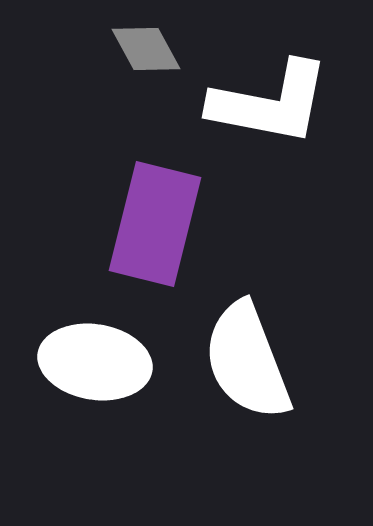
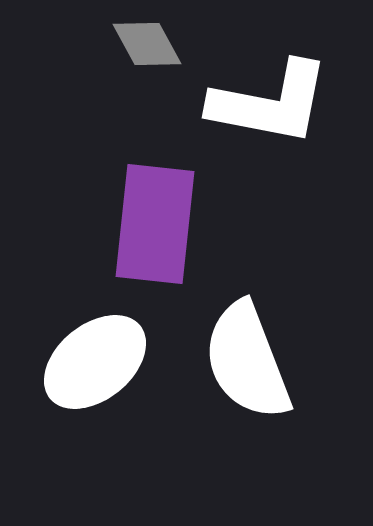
gray diamond: moved 1 px right, 5 px up
purple rectangle: rotated 8 degrees counterclockwise
white ellipse: rotated 48 degrees counterclockwise
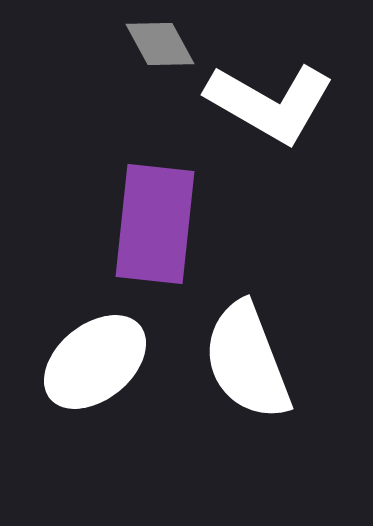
gray diamond: moved 13 px right
white L-shape: rotated 19 degrees clockwise
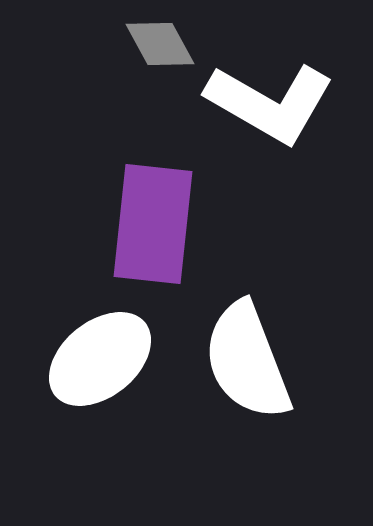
purple rectangle: moved 2 px left
white ellipse: moved 5 px right, 3 px up
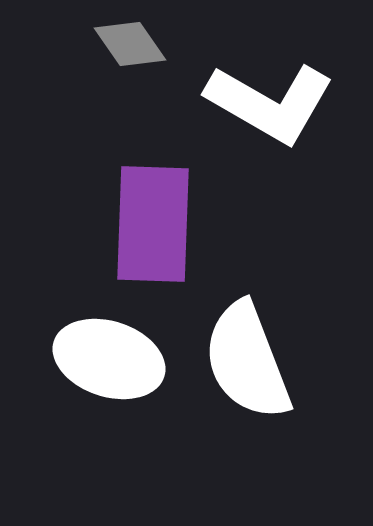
gray diamond: moved 30 px left; rotated 6 degrees counterclockwise
purple rectangle: rotated 4 degrees counterclockwise
white ellipse: moved 9 px right; rotated 57 degrees clockwise
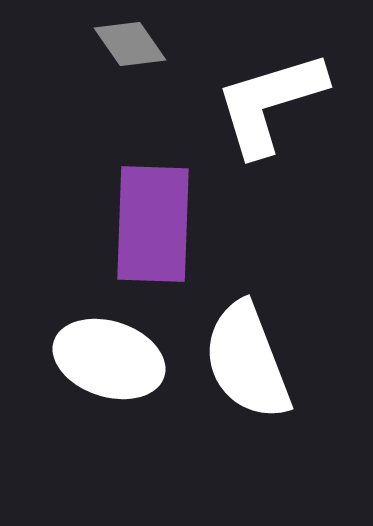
white L-shape: rotated 133 degrees clockwise
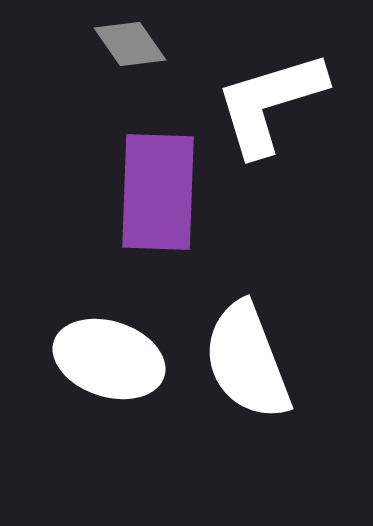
purple rectangle: moved 5 px right, 32 px up
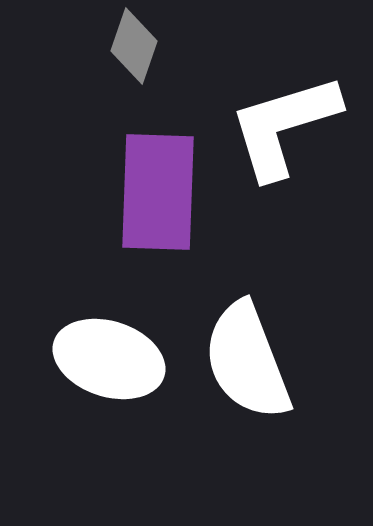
gray diamond: moved 4 px right, 2 px down; rotated 54 degrees clockwise
white L-shape: moved 14 px right, 23 px down
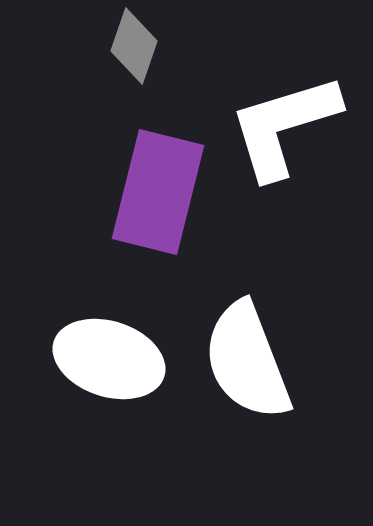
purple rectangle: rotated 12 degrees clockwise
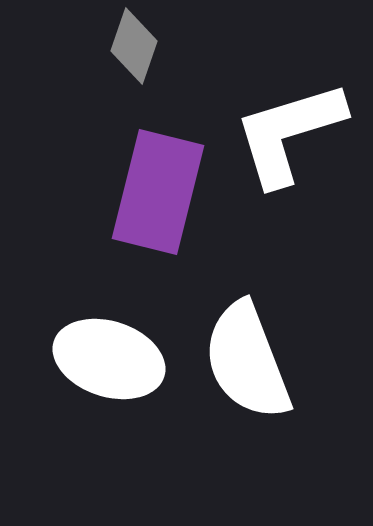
white L-shape: moved 5 px right, 7 px down
